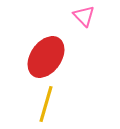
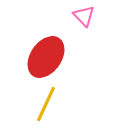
yellow line: rotated 9 degrees clockwise
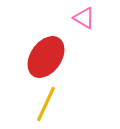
pink triangle: moved 2 px down; rotated 15 degrees counterclockwise
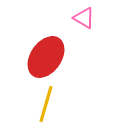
yellow line: rotated 9 degrees counterclockwise
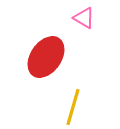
yellow line: moved 27 px right, 3 px down
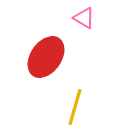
yellow line: moved 2 px right
